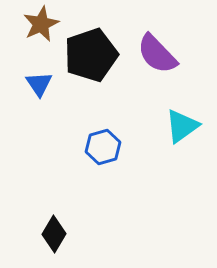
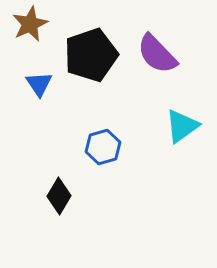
brown star: moved 11 px left
black diamond: moved 5 px right, 38 px up
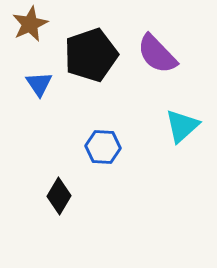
cyan triangle: rotated 6 degrees counterclockwise
blue hexagon: rotated 20 degrees clockwise
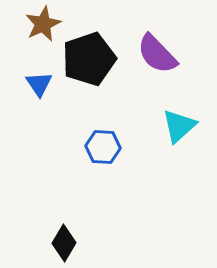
brown star: moved 13 px right
black pentagon: moved 2 px left, 4 px down
cyan triangle: moved 3 px left
black diamond: moved 5 px right, 47 px down
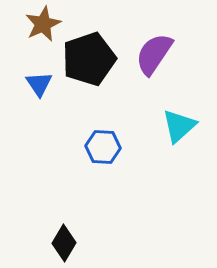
purple semicircle: moved 3 px left; rotated 78 degrees clockwise
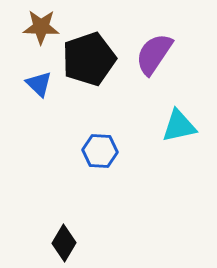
brown star: moved 2 px left, 3 px down; rotated 27 degrees clockwise
blue triangle: rotated 12 degrees counterclockwise
cyan triangle: rotated 30 degrees clockwise
blue hexagon: moved 3 px left, 4 px down
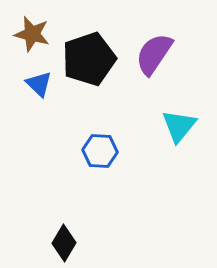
brown star: moved 9 px left, 7 px down; rotated 12 degrees clockwise
cyan triangle: rotated 39 degrees counterclockwise
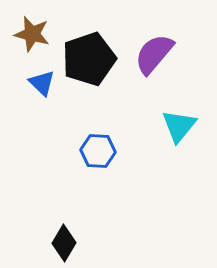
purple semicircle: rotated 6 degrees clockwise
blue triangle: moved 3 px right, 1 px up
blue hexagon: moved 2 px left
